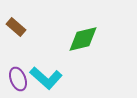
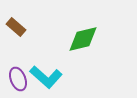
cyan L-shape: moved 1 px up
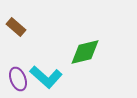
green diamond: moved 2 px right, 13 px down
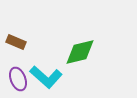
brown rectangle: moved 15 px down; rotated 18 degrees counterclockwise
green diamond: moved 5 px left
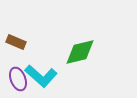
cyan L-shape: moved 5 px left, 1 px up
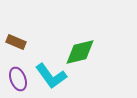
cyan L-shape: moved 10 px right; rotated 12 degrees clockwise
